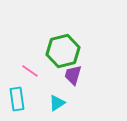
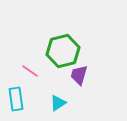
purple trapezoid: moved 6 px right
cyan rectangle: moved 1 px left
cyan triangle: moved 1 px right
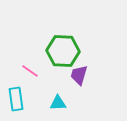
green hexagon: rotated 16 degrees clockwise
cyan triangle: rotated 30 degrees clockwise
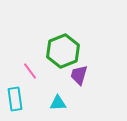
green hexagon: rotated 24 degrees counterclockwise
pink line: rotated 18 degrees clockwise
cyan rectangle: moved 1 px left
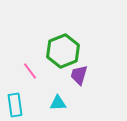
cyan rectangle: moved 6 px down
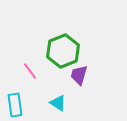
cyan triangle: rotated 36 degrees clockwise
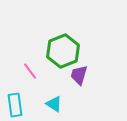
cyan triangle: moved 4 px left, 1 px down
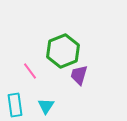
cyan triangle: moved 8 px left, 2 px down; rotated 30 degrees clockwise
